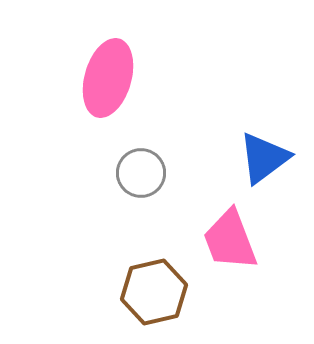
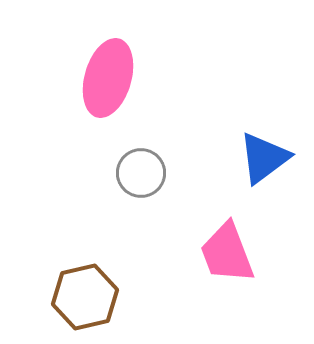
pink trapezoid: moved 3 px left, 13 px down
brown hexagon: moved 69 px left, 5 px down
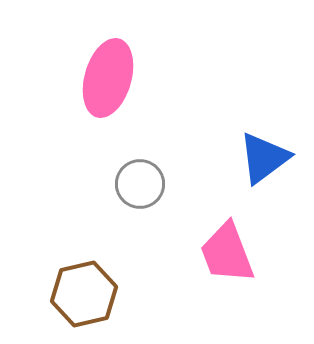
gray circle: moved 1 px left, 11 px down
brown hexagon: moved 1 px left, 3 px up
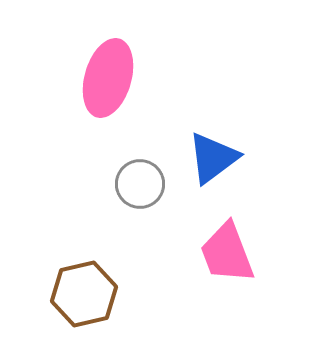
blue triangle: moved 51 px left
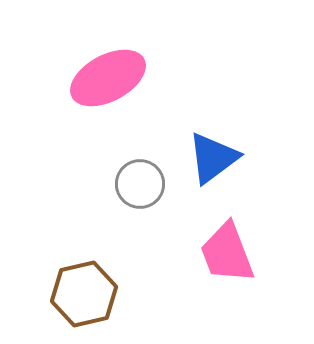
pink ellipse: rotated 46 degrees clockwise
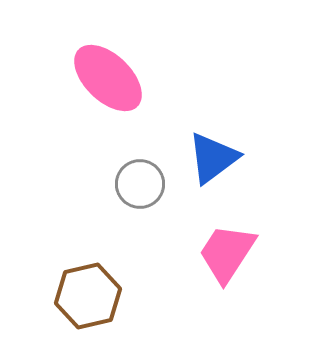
pink ellipse: rotated 72 degrees clockwise
pink trapezoid: rotated 54 degrees clockwise
brown hexagon: moved 4 px right, 2 px down
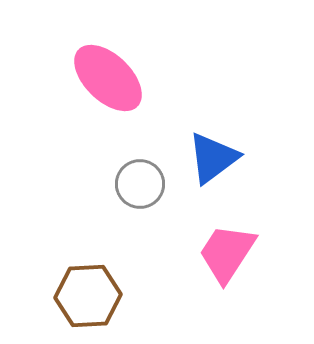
brown hexagon: rotated 10 degrees clockwise
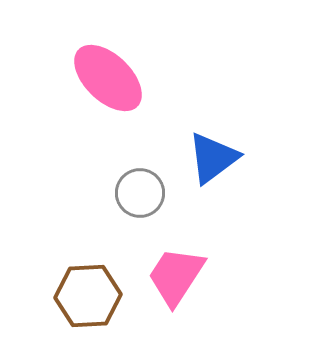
gray circle: moved 9 px down
pink trapezoid: moved 51 px left, 23 px down
